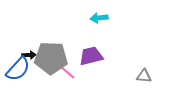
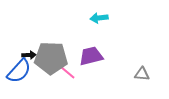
blue semicircle: moved 1 px right, 2 px down
gray triangle: moved 2 px left, 2 px up
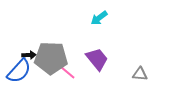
cyan arrow: rotated 30 degrees counterclockwise
purple trapezoid: moved 6 px right, 3 px down; rotated 65 degrees clockwise
gray triangle: moved 2 px left
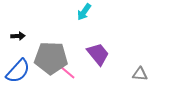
cyan arrow: moved 15 px left, 6 px up; rotated 18 degrees counterclockwise
black arrow: moved 11 px left, 19 px up
purple trapezoid: moved 1 px right, 5 px up
blue semicircle: moved 1 px left
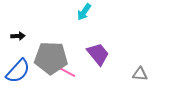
pink line: rotated 12 degrees counterclockwise
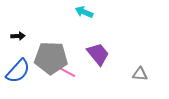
cyan arrow: rotated 78 degrees clockwise
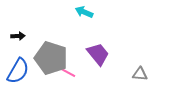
gray pentagon: rotated 16 degrees clockwise
blue semicircle: rotated 12 degrees counterclockwise
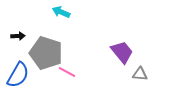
cyan arrow: moved 23 px left
purple trapezoid: moved 24 px right, 2 px up
gray pentagon: moved 5 px left, 5 px up
blue semicircle: moved 4 px down
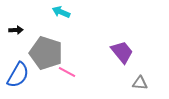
black arrow: moved 2 px left, 6 px up
gray triangle: moved 9 px down
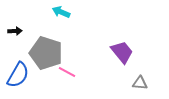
black arrow: moved 1 px left, 1 px down
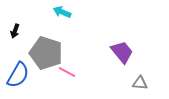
cyan arrow: moved 1 px right
black arrow: rotated 112 degrees clockwise
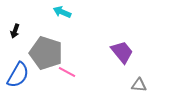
gray triangle: moved 1 px left, 2 px down
